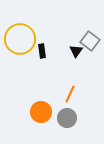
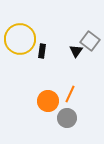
black rectangle: rotated 16 degrees clockwise
orange circle: moved 7 px right, 11 px up
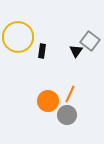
yellow circle: moved 2 px left, 2 px up
gray circle: moved 3 px up
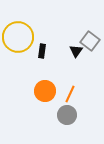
orange circle: moved 3 px left, 10 px up
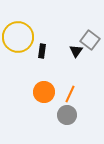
gray square: moved 1 px up
orange circle: moved 1 px left, 1 px down
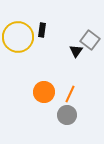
black rectangle: moved 21 px up
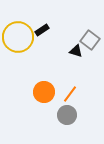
black rectangle: rotated 48 degrees clockwise
black triangle: rotated 48 degrees counterclockwise
orange line: rotated 12 degrees clockwise
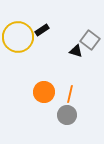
orange line: rotated 24 degrees counterclockwise
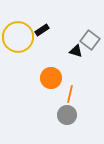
orange circle: moved 7 px right, 14 px up
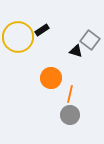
gray circle: moved 3 px right
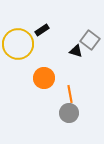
yellow circle: moved 7 px down
orange circle: moved 7 px left
orange line: rotated 24 degrees counterclockwise
gray circle: moved 1 px left, 2 px up
